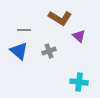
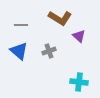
gray line: moved 3 px left, 5 px up
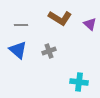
purple triangle: moved 11 px right, 12 px up
blue triangle: moved 1 px left, 1 px up
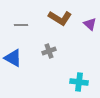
blue triangle: moved 5 px left, 8 px down; rotated 12 degrees counterclockwise
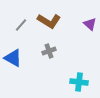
brown L-shape: moved 11 px left, 3 px down
gray line: rotated 48 degrees counterclockwise
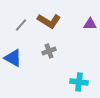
purple triangle: rotated 40 degrees counterclockwise
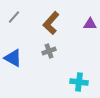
brown L-shape: moved 2 px right, 2 px down; rotated 100 degrees clockwise
gray line: moved 7 px left, 8 px up
